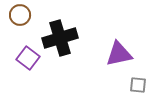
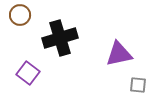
purple square: moved 15 px down
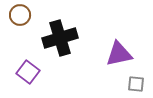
purple square: moved 1 px up
gray square: moved 2 px left, 1 px up
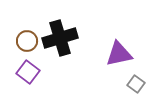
brown circle: moved 7 px right, 26 px down
gray square: rotated 30 degrees clockwise
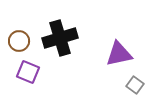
brown circle: moved 8 px left
purple square: rotated 15 degrees counterclockwise
gray square: moved 1 px left, 1 px down
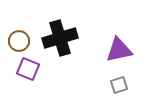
purple triangle: moved 4 px up
purple square: moved 3 px up
gray square: moved 16 px left; rotated 36 degrees clockwise
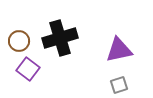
purple square: rotated 15 degrees clockwise
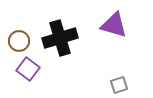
purple triangle: moved 5 px left, 25 px up; rotated 28 degrees clockwise
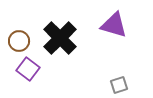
black cross: rotated 28 degrees counterclockwise
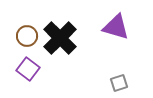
purple triangle: moved 2 px right, 2 px down
brown circle: moved 8 px right, 5 px up
gray square: moved 2 px up
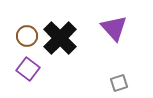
purple triangle: moved 2 px left, 1 px down; rotated 32 degrees clockwise
